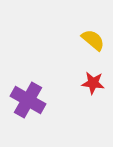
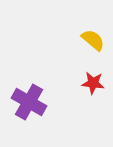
purple cross: moved 1 px right, 2 px down
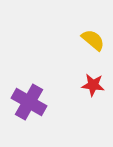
red star: moved 2 px down
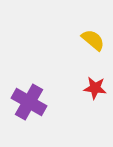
red star: moved 2 px right, 3 px down
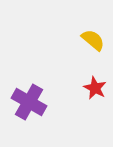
red star: rotated 20 degrees clockwise
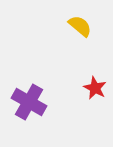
yellow semicircle: moved 13 px left, 14 px up
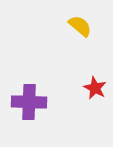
purple cross: rotated 28 degrees counterclockwise
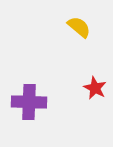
yellow semicircle: moved 1 px left, 1 px down
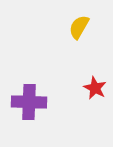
yellow semicircle: rotated 100 degrees counterclockwise
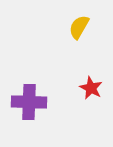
red star: moved 4 px left
